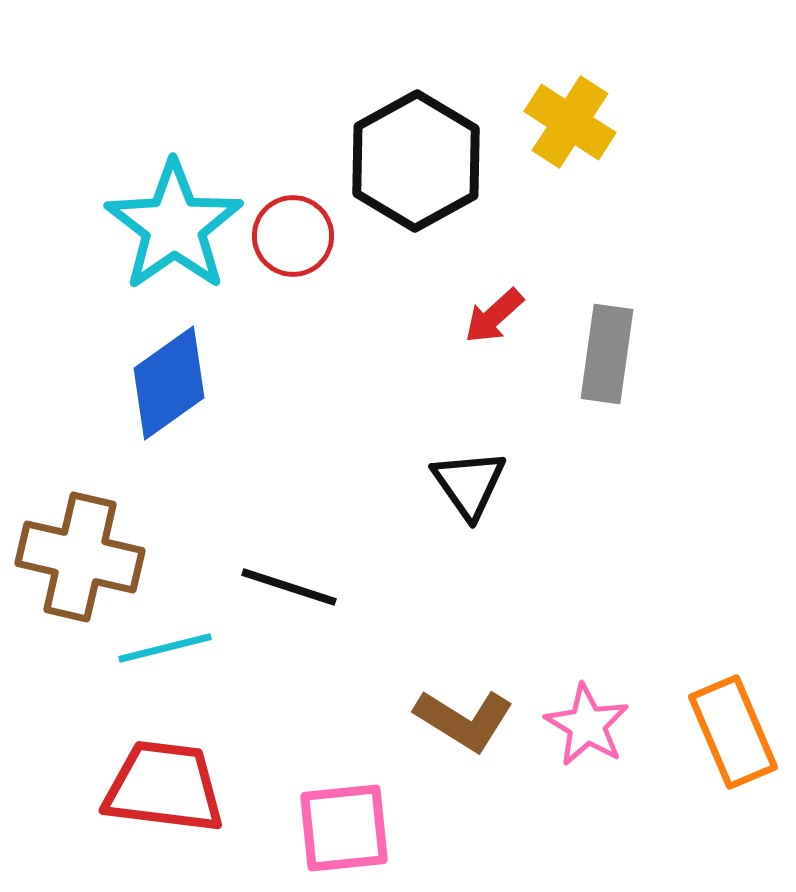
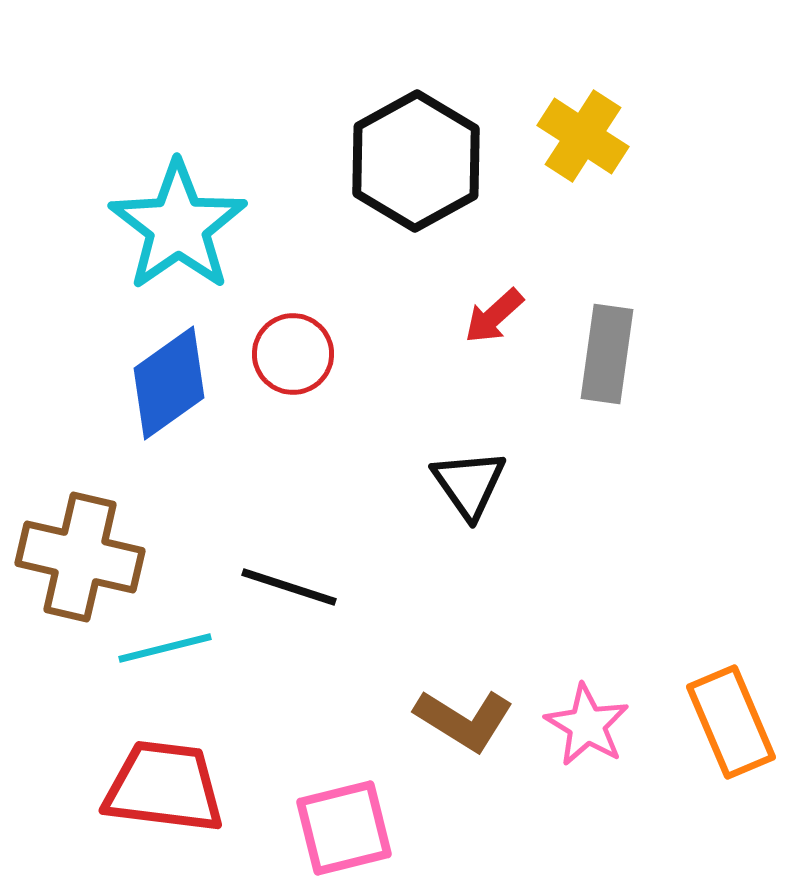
yellow cross: moved 13 px right, 14 px down
cyan star: moved 4 px right
red circle: moved 118 px down
orange rectangle: moved 2 px left, 10 px up
pink square: rotated 8 degrees counterclockwise
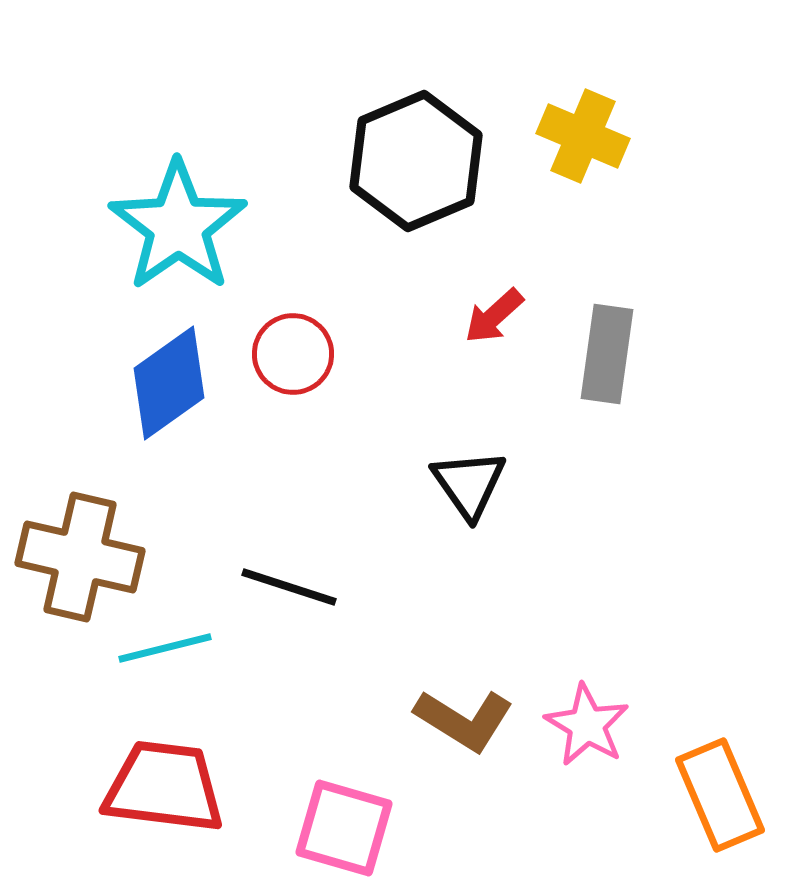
yellow cross: rotated 10 degrees counterclockwise
black hexagon: rotated 6 degrees clockwise
orange rectangle: moved 11 px left, 73 px down
pink square: rotated 30 degrees clockwise
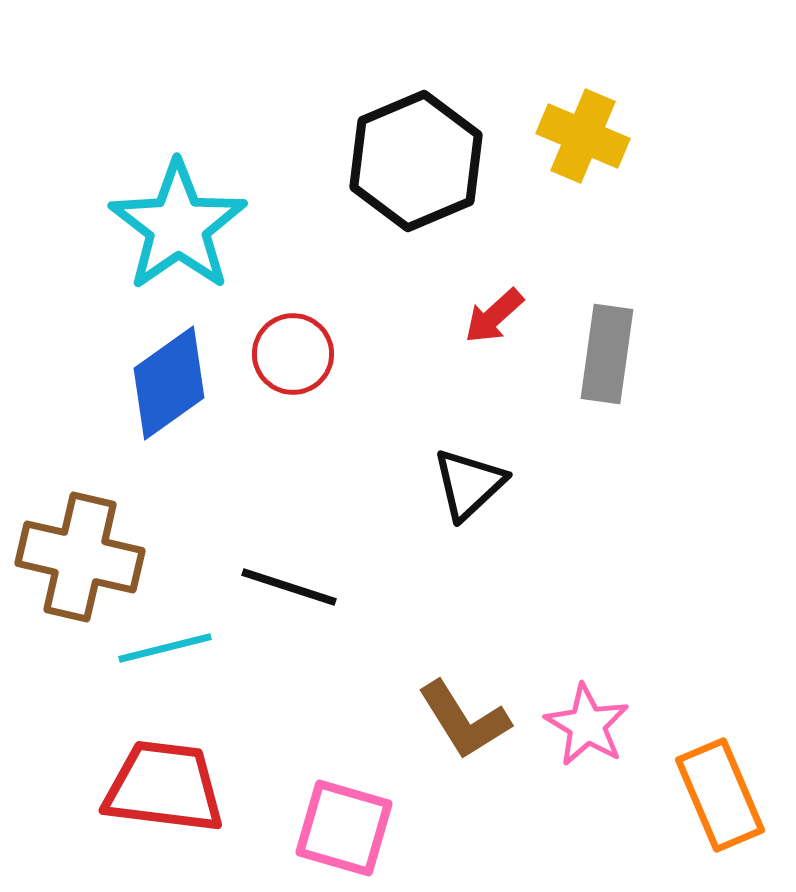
black triangle: rotated 22 degrees clockwise
brown L-shape: rotated 26 degrees clockwise
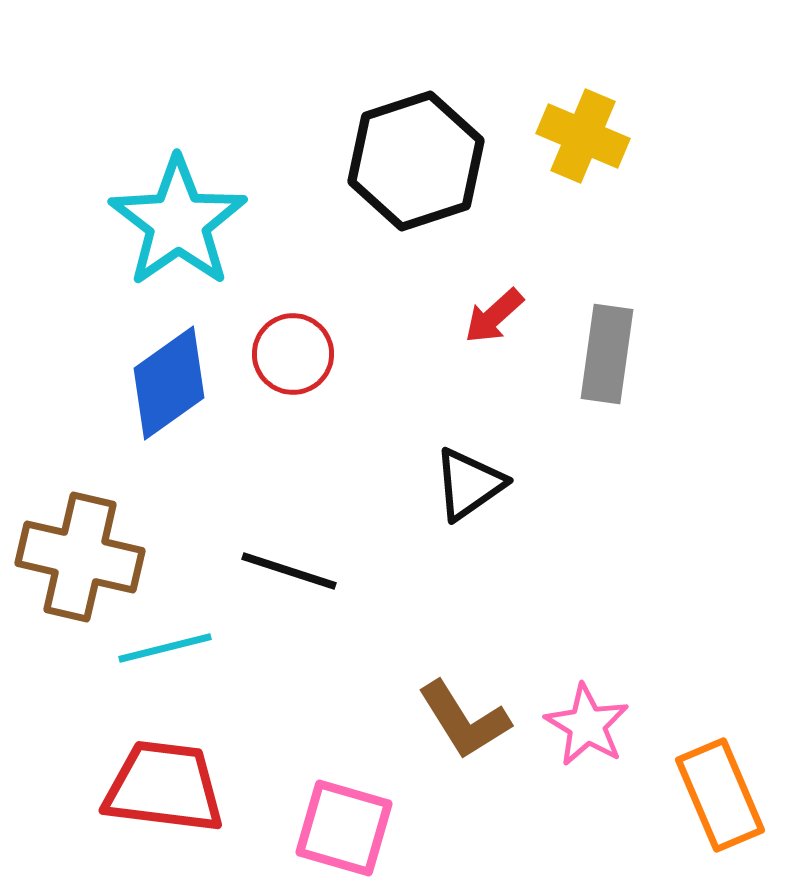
black hexagon: rotated 5 degrees clockwise
cyan star: moved 4 px up
black triangle: rotated 8 degrees clockwise
black line: moved 16 px up
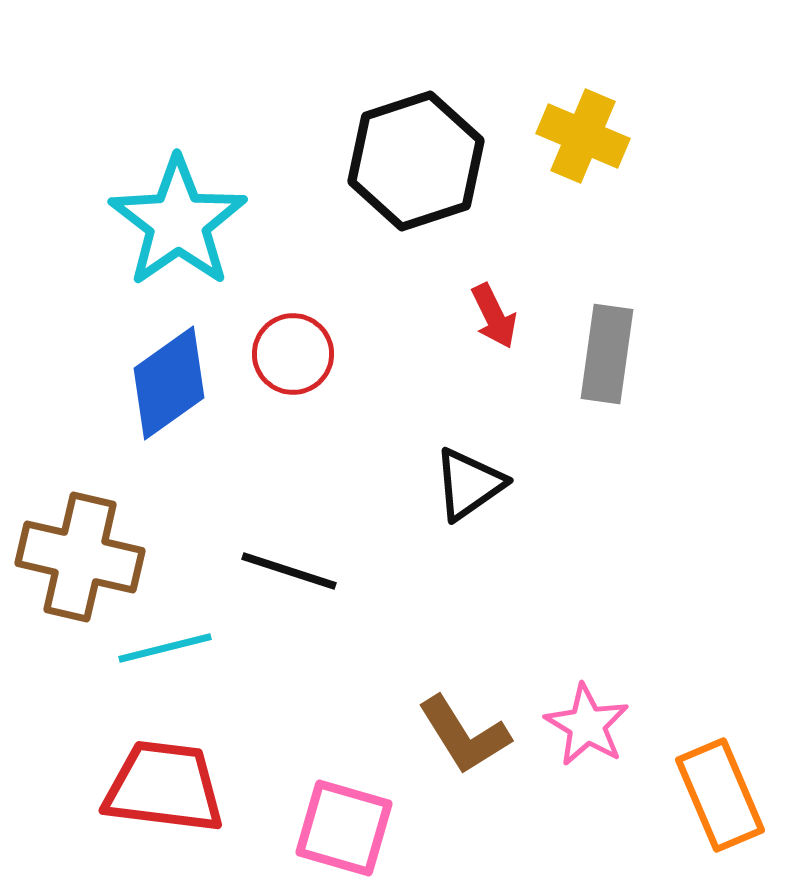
red arrow: rotated 74 degrees counterclockwise
brown L-shape: moved 15 px down
